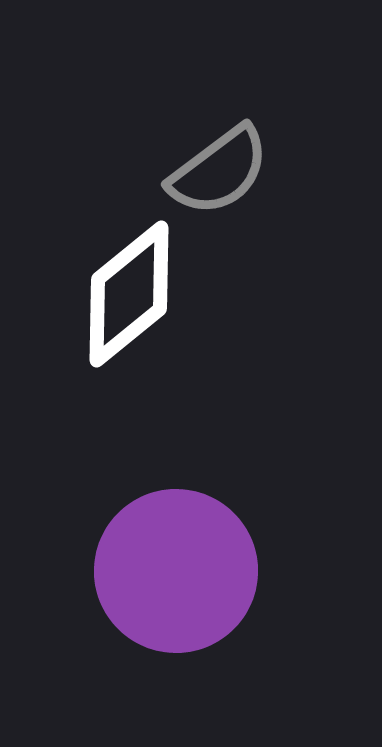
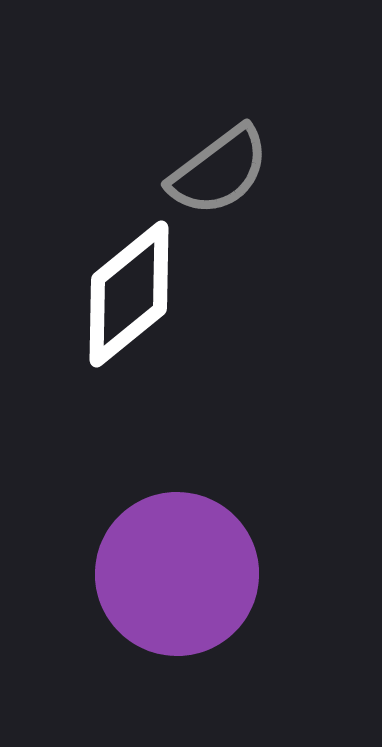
purple circle: moved 1 px right, 3 px down
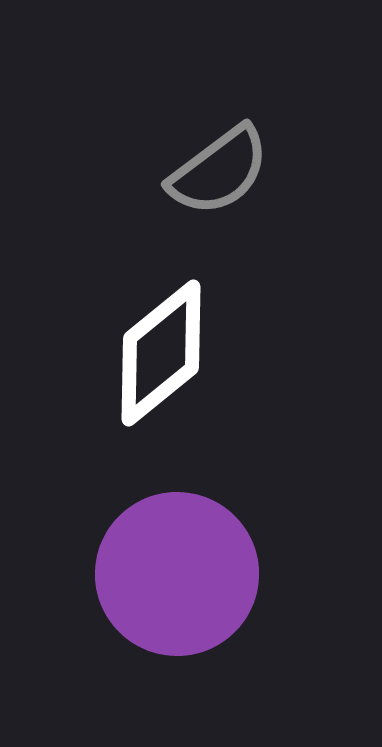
white diamond: moved 32 px right, 59 px down
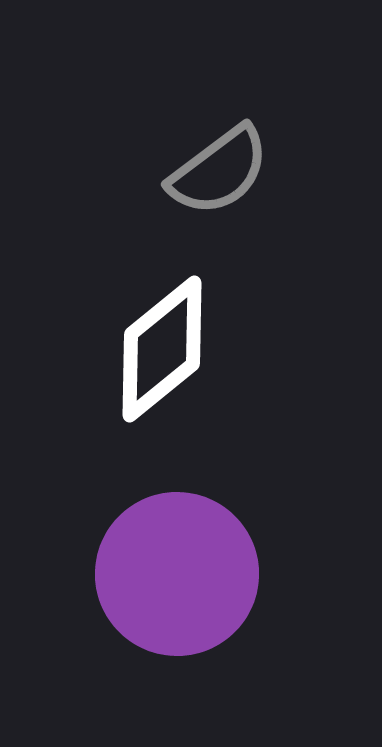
white diamond: moved 1 px right, 4 px up
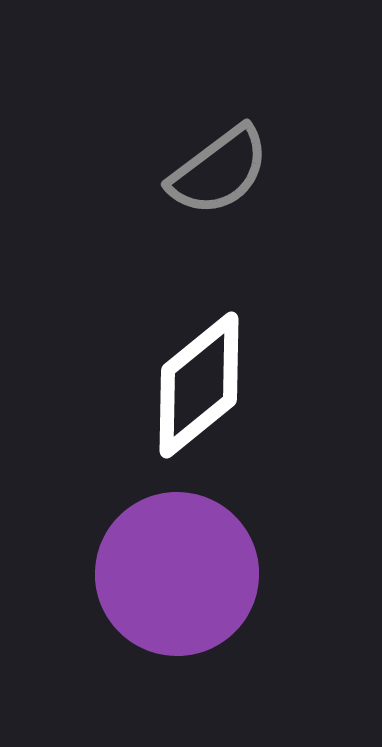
white diamond: moved 37 px right, 36 px down
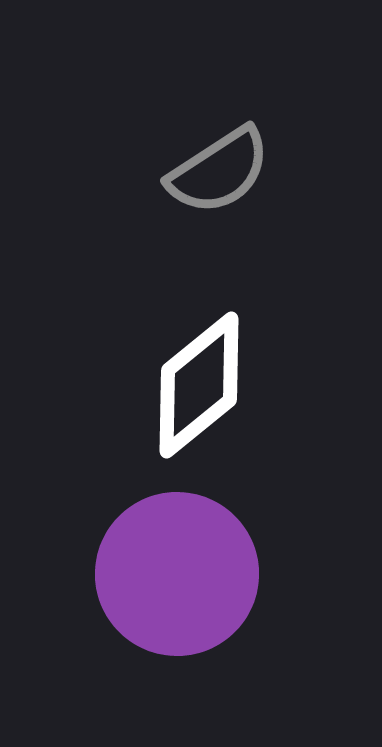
gray semicircle: rotated 4 degrees clockwise
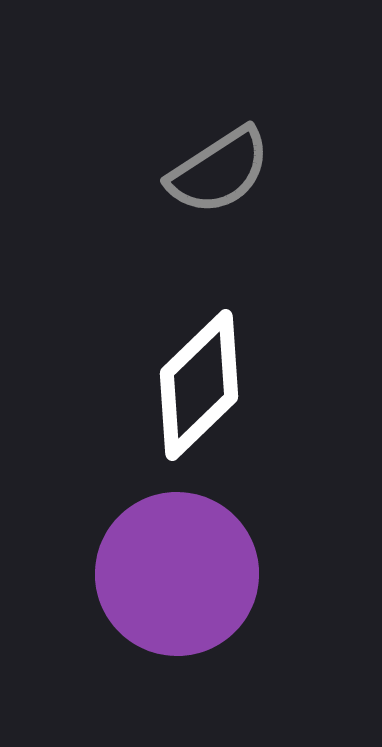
white diamond: rotated 5 degrees counterclockwise
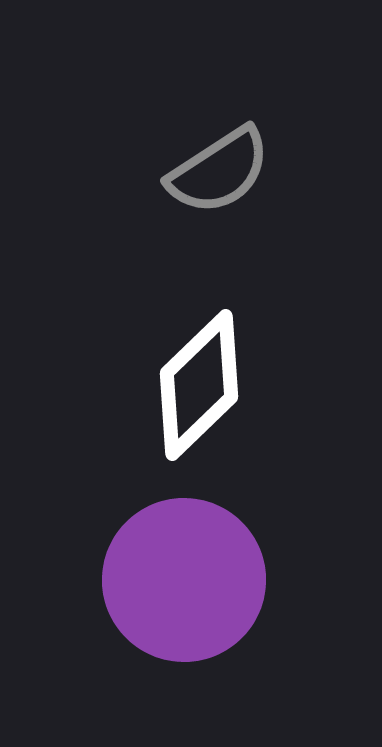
purple circle: moved 7 px right, 6 px down
